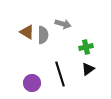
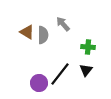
gray arrow: rotated 147 degrees counterclockwise
green cross: moved 2 px right; rotated 16 degrees clockwise
black triangle: moved 2 px left, 1 px down; rotated 16 degrees counterclockwise
black line: rotated 55 degrees clockwise
purple circle: moved 7 px right
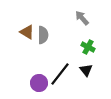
gray arrow: moved 19 px right, 6 px up
green cross: rotated 24 degrees clockwise
black triangle: rotated 16 degrees counterclockwise
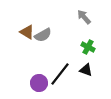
gray arrow: moved 2 px right, 1 px up
gray semicircle: rotated 60 degrees clockwise
black triangle: rotated 32 degrees counterclockwise
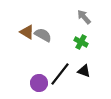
gray semicircle: rotated 120 degrees counterclockwise
green cross: moved 7 px left, 5 px up
black triangle: moved 2 px left, 1 px down
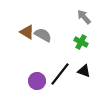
purple circle: moved 2 px left, 2 px up
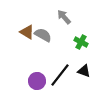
gray arrow: moved 20 px left
black line: moved 1 px down
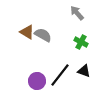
gray arrow: moved 13 px right, 4 px up
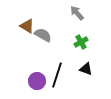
brown triangle: moved 6 px up
green cross: rotated 32 degrees clockwise
black triangle: moved 2 px right, 2 px up
black line: moved 3 px left; rotated 20 degrees counterclockwise
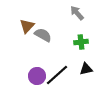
brown triangle: rotated 42 degrees clockwise
green cross: rotated 24 degrees clockwise
black triangle: rotated 32 degrees counterclockwise
black line: rotated 30 degrees clockwise
purple circle: moved 5 px up
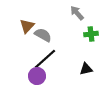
green cross: moved 10 px right, 8 px up
black line: moved 12 px left, 16 px up
